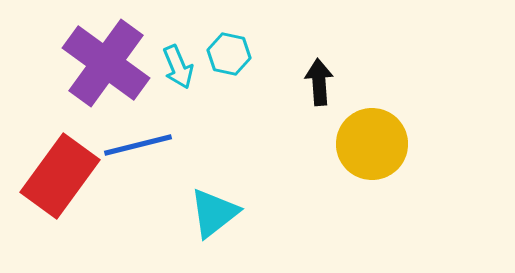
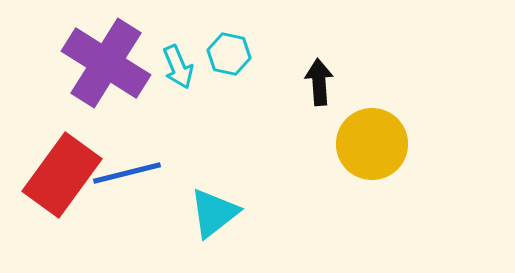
purple cross: rotated 4 degrees counterclockwise
blue line: moved 11 px left, 28 px down
red rectangle: moved 2 px right, 1 px up
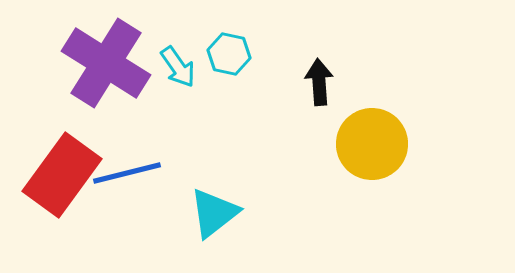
cyan arrow: rotated 12 degrees counterclockwise
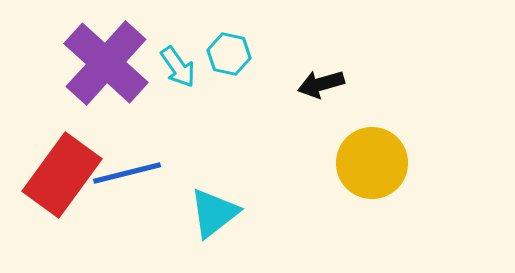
purple cross: rotated 10 degrees clockwise
black arrow: moved 2 px right, 2 px down; rotated 102 degrees counterclockwise
yellow circle: moved 19 px down
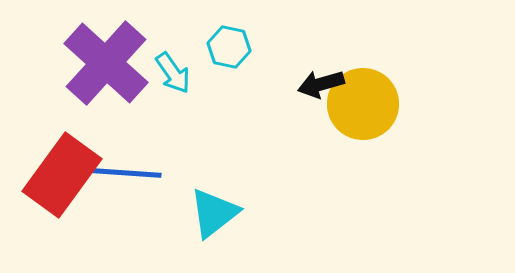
cyan hexagon: moved 7 px up
cyan arrow: moved 5 px left, 6 px down
yellow circle: moved 9 px left, 59 px up
blue line: rotated 18 degrees clockwise
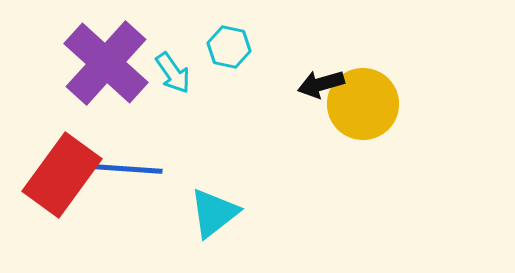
blue line: moved 1 px right, 4 px up
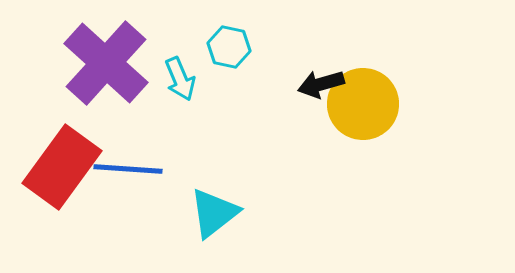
cyan arrow: moved 7 px right, 6 px down; rotated 12 degrees clockwise
red rectangle: moved 8 px up
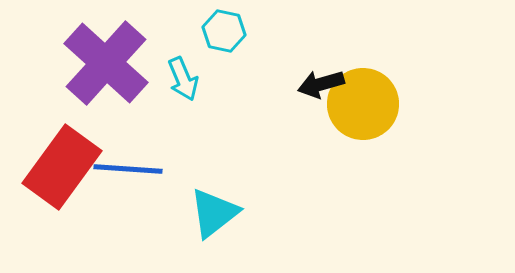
cyan hexagon: moved 5 px left, 16 px up
cyan arrow: moved 3 px right
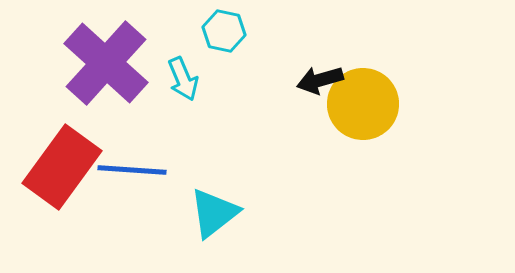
black arrow: moved 1 px left, 4 px up
blue line: moved 4 px right, 1 px down
